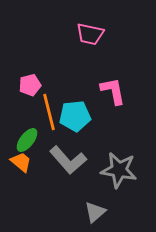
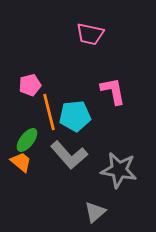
gray L-shape: moved 1 px right, 5 px up
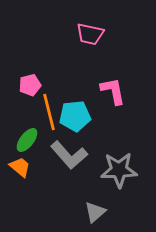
orange trapezoid: moved 1 px left, 5 px down
gray star: rotated 12 degrees counterclockwise
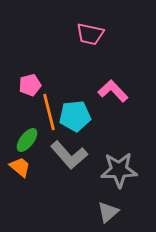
pink L-shape: rotated 32 degrees counterclockwise
gray triangle: moved 13 px right
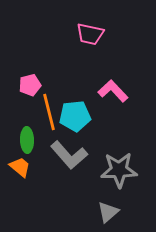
green ellipse: rotated 40 degrees counterclockwise
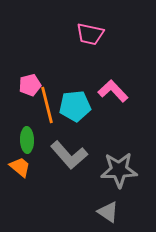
orange line: moved 2 px left, 7 px up
cyan pentagon: moved 10 px up
gray triangle: rotated 45 degrees counterclockwise
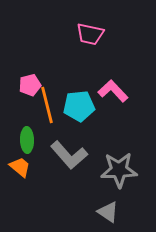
cyan pentagon: moved 4 px right
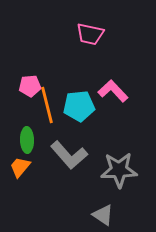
pink pentagon: moved 1 px down; rotated 10 degrees clockwise
orange trapezoid: rotated 90 degrees counterclockwise
gray triangle: moved 5 px left, 3 px down
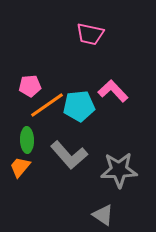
orange line: rotated 69 degrees clockwise
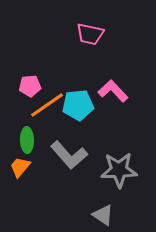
cyan pentagon: moved 1 px left, 1 px up
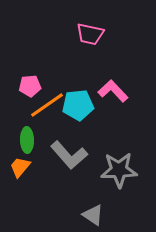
gray triangle: moved 10 px left
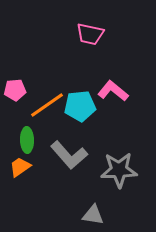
pink pentagon: moved 15 px left, 4 px down
pink L-shape: rotated 8 degrees counterclockwise
cyan pentagon: moved 2 px right, 1 px down
orange trapezoid: rotated 15 degrees clockwise
gray triangle: rotated 25 degrees counterclockwise
